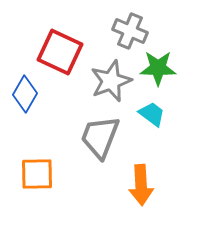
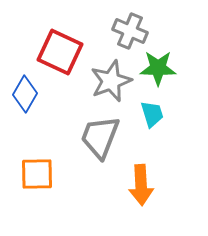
cyan trapezoid: rotated 36 degrees clockwise
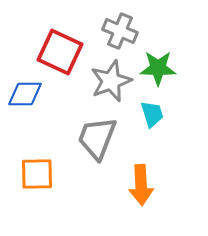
gray cross: moved 10 px left
blue diamond: rotated 60 degrees clockwise
gray trapezoid: moved 3 px left, 1 px down
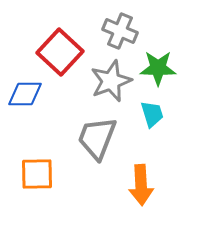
red square: rotated 18 degrees clockwise
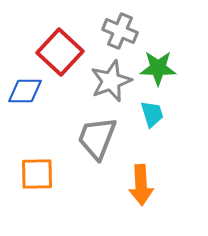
blue diamond: moved 3 px up
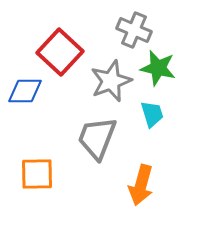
gray cross: moved 14 px right, 1 px up
green star: rotated 12 degrees clockwise
orange arrow: rotated 18 degrees clockwise
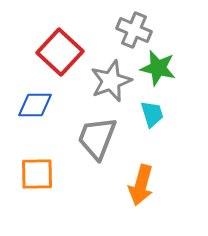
blue diamond: moved 10 px right, 14 px down
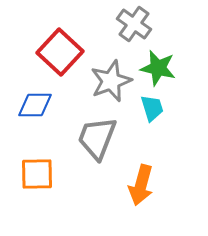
gray cross: moved 6 px up; rotated 12 degrees clockwise
cyan trapezoid: moved 6 px up
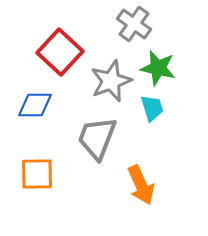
orange arrow: rotated 39 degrees counterclockwise
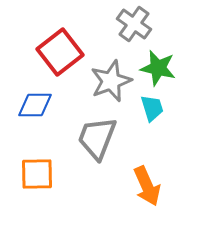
red square: rotated 9 degrees clockwise
orange arrow: moved 6 px right, 1 px down
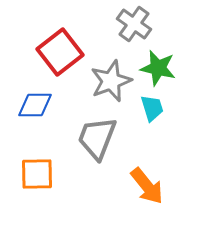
orange arrow: rotated 15 degrees counterclockwise
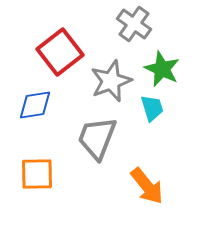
green star: moved 4 px right, 1 px down; rotated 12 degrees clockwise
blue diamond: rotated 9 degrees counterclockwise
